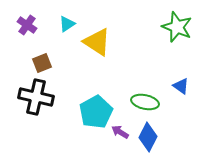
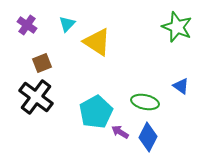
cyan triangle: rotated 12 degrees counterclockwise
black cross: rotated 24 degrees clockwise
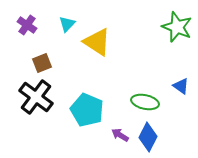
cyan pentagon: moved 9 px left, 2 px up; rotated 20 degrees counterclockwise
purple arrow: moved 3 px down
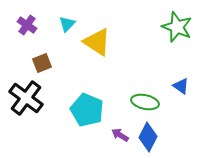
black cross: moved 10 px left, 1 px down
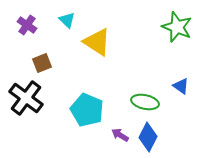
cyan triangle: moved 4 px up; rotated 30 degrees counterclockwise
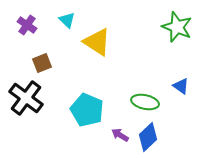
blue diamond: rotated 20 degrees clockwise
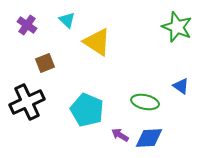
brown square: moved 3 px right
black cross: moved 1 px right, 4 px down; rotated 28 degrees clockwise
blue diamond: moved 1 px right, 1 px down; rotated 40 degrees clockwise
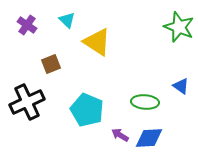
green star: moved 2 px right
brown square: moved 6 px right, 1 px down
green ellipse: rotated 8 degrees counterclockwise
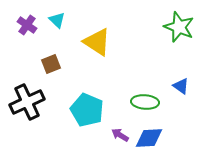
cyan triangle: moved 10 px left
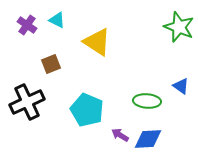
cyan triangle: rotated 18 degrees counterclockwise
green ellipse: moved 2 px right, 1 px up
blue diamond: moved 1 px left, 1 px down
